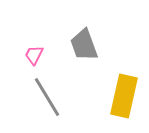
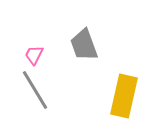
gray line: moved 12 px left, 7 px up
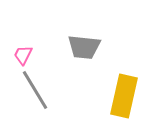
gray trapezoid: moved 2 px down; rotated 64 degrees counterclockwise
pink trapezoid: moved 11 px left
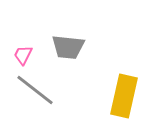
gray trapezoid: moved 16 px left
gray line: rotated 21 degrees counterclockwise
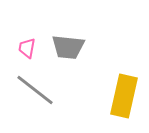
pink trapezoid: moved 4 px right, 7 px up; rotated 15 degrees counterclockwise
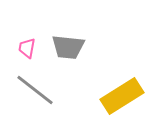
yellow rectangle: moved 2 px left; rotated 45 degrees clockwise
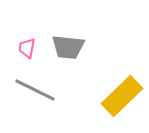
gray line: rotated 12 degrees counterclockwise
yellow rectangle: rotated 12 degrees counterclockwise
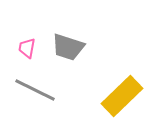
gray trapezoid: rotated 12 degrees clockwise
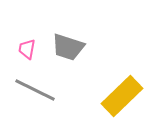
pink trapezoid: moved 1 px down
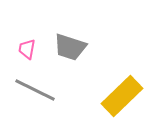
gray trapezoid: moved 2 px right
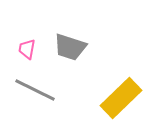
yellow rectangle: moved 1 px left, 2 px down
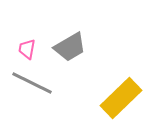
gray trapezoid: rotated 48 degrees counterclockwise
gray line: moved 3 px left, 7 px up
